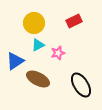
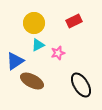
brown ellipse: moved 6 px left, 2 px down
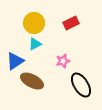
red rectangle: moved 3 px left, 2 px down
cyan triangle: moved 3 px left, 1 px up
pink star: moved 5 px right, 8 px down
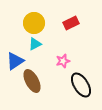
brown ellipse: rotated 35 degrees clockwise
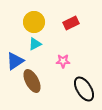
yellow circle: moved 1 px up
pink star: rotated 16 degrees clockwise
black ellipse: moved 3 px right, 4 px down
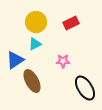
yellow circle: moved 2 px right
blue triangle: moved 1 px up
black ellipse: moved 1 px right, 1 px up
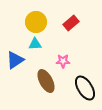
red rectangle: rotated 14 degrees counterclockwise
cyan triangle: rotated 24 degrees clockwise
brown ellipse: moved 14 px right
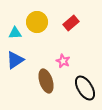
yellow circle: moved 1 px right
cyan triangle: moved 20 px left, 11 px up
pink star: rotated 24 degrees clockwise
brown ellipse: rotated 10 degrees clockwise
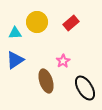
pink star: rotated 16 degrees clockwise
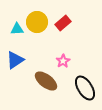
red rectangle: moved 8 px left
cyan triangle: moved 2 px right, 4 px up
brown ellipse: rotated 35 degrees counterclockwise
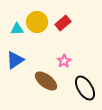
pink star: moved 1 px right
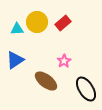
black ellipse: moved 1 px right, 1 px down
